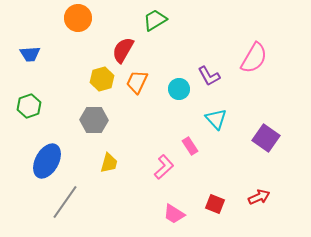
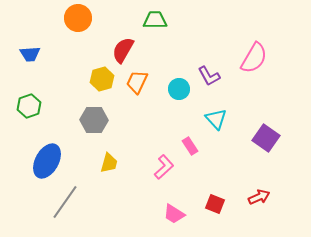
green trapezoid: rotated 30 degrees clockwise
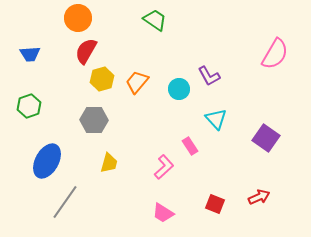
green trapezoid: rotated 35 degrees clockwise
red semicircle: moved 37 px left, 1 px down
pink semicircle: moved 21 px right, 4 px up
orange trapezoid: rotated 15 degrees clockwise
pink trapezoid: moved 11 px left, 1 px up
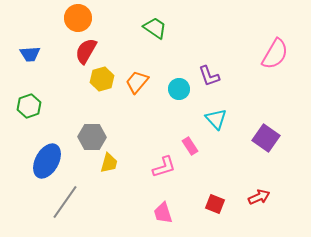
green trapezoid: moved 8 px down
purple L-shape: rotated 10 degrees clockwise
gray hexagon: moved 2 px left, 17 px down
pink L-shape: rotated 25 degrees clockwise
pink trapezoid: rotated 40 degrees clockwise
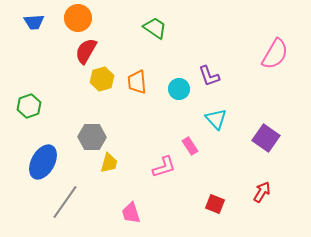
blue trapezoid: moved 4 px right, 32 px up
orange trapezoid: rotated 45 degrees counterclockwise
blue ellipse: moved 4 px left, 1 px down
red arrow: moved 3 px right, 5 px up; rotated 35 degrees counterclockwise
pink trapezoid: moved 32 px left
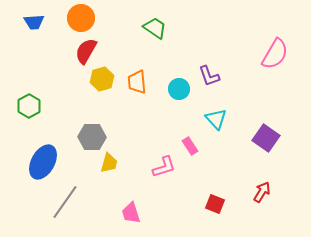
orange circle: moved 3 px right
green hexagon: rotated 10 degrees counterclockwise
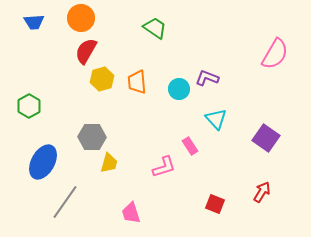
purple L-shape: moved 2 px left, 2 px down; rotated 130 degrees clockwise
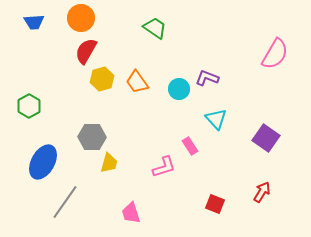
orange trapezoid: rotated 30 degrees counterclockwise
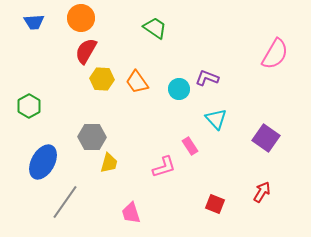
yellow hexagon: rotated 20 degrees clockwise
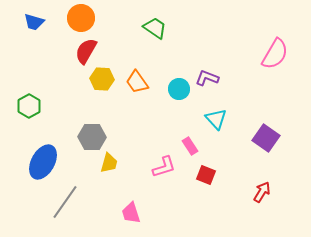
blue trapezoid: rotated 20 degrees clockwise
red square: moved 9 px left, 29 px up
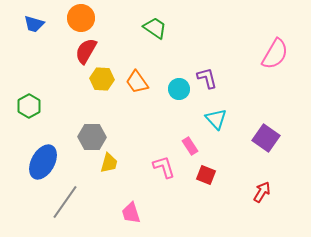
blue trapezoid: moved 2 px down
purple L-shape: rotated 55 degrees clockwise
pink L-shape: rotated 90 degrees counterclockwise
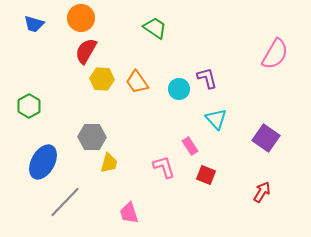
gray line: rotated 9 degrees clockwise
pink trapezoid: moved 2 px left
